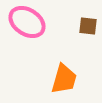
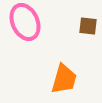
pink ellipse: moved 2 px left; rotated 33 degrees clockwise
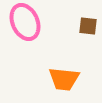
orange trapezoid: rotated 80 degrees clockwise
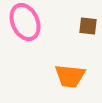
orange trapezoid: moved 6 px right, 3 px up
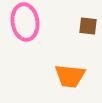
pink ellipse: rotated 15 degrees clockwise
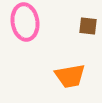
orange trapezoid: rotated 16 degrees counterclockwise
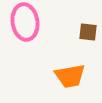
brown square: moved 6 px down
